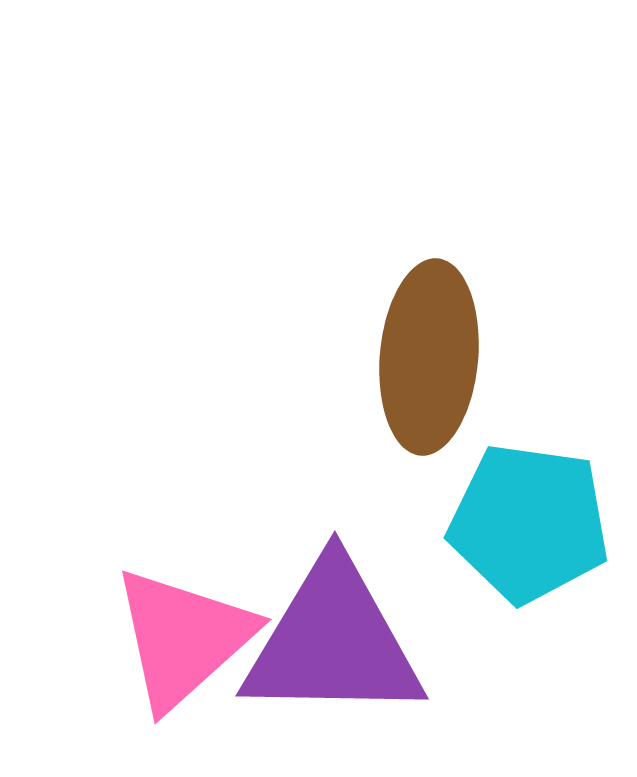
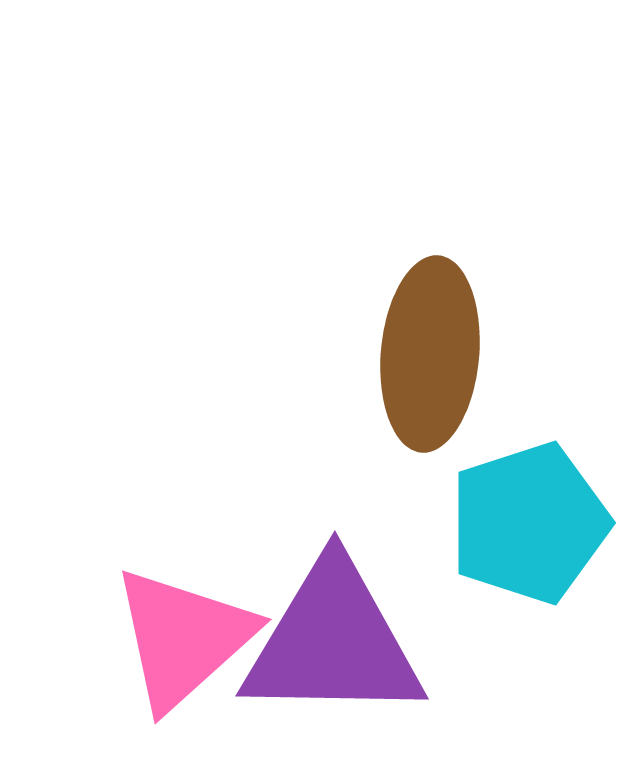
brown ellipse: moved 1 px right, 3 px up
cyan pentagon: rotated 26 degrees counterclockwise
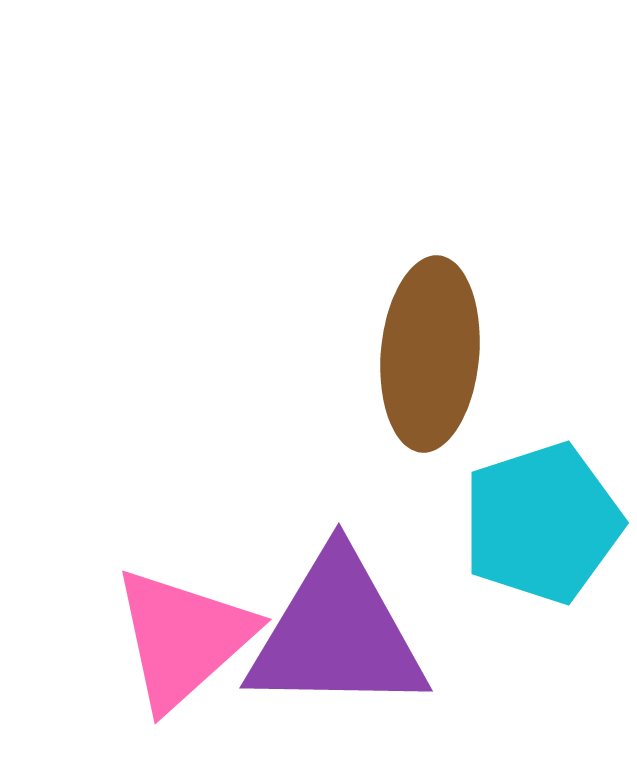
cyan pentagon: moved 13 px right
purple triangle: moved 4 px right, 8 px up
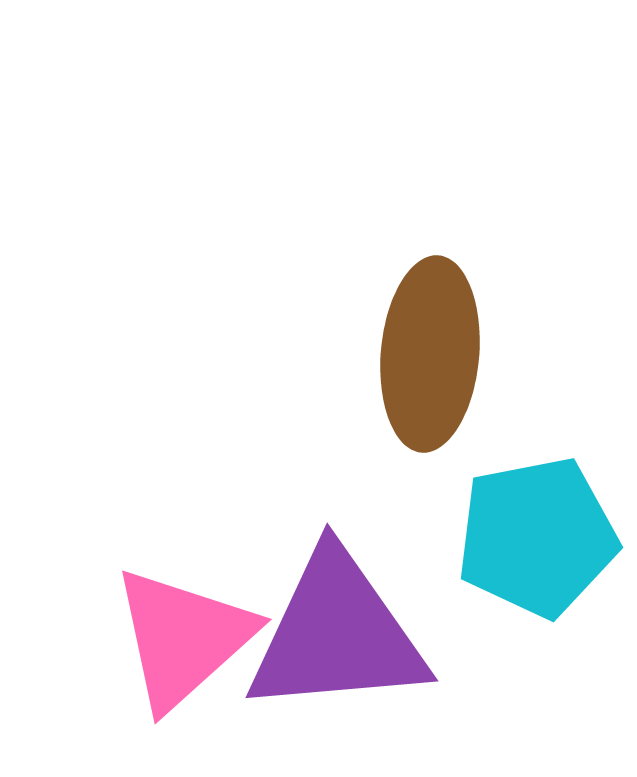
cyan pentagon: moved 5 px left, 14 px down; rotated 7 degrees clockwise
purple triangle: rotated 6 degrees counterclockwise
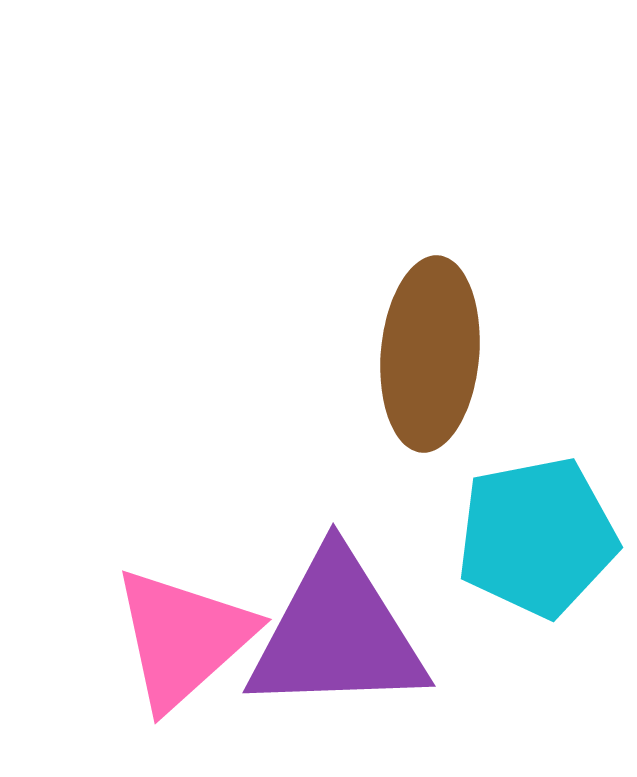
purple triangle: rotated 3 degrees clockwise
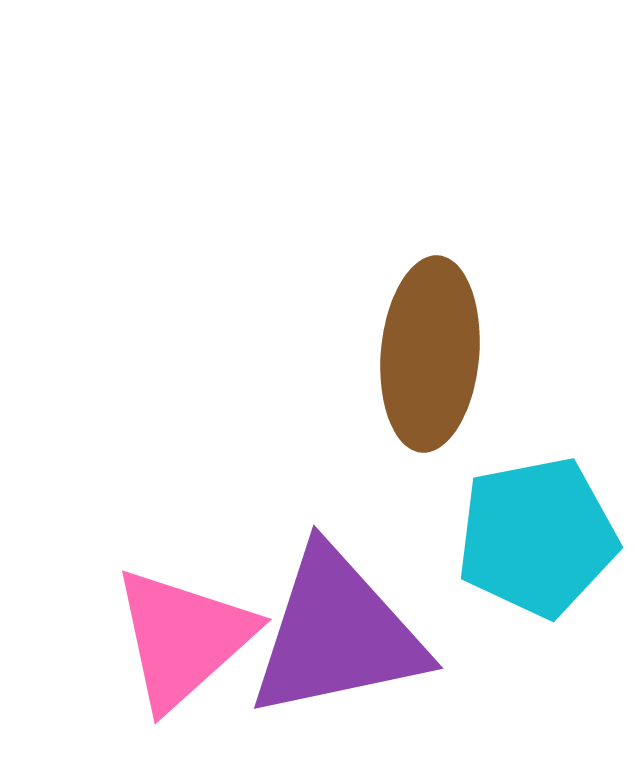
purple triangle: rotated 10 degrees counterclockwise
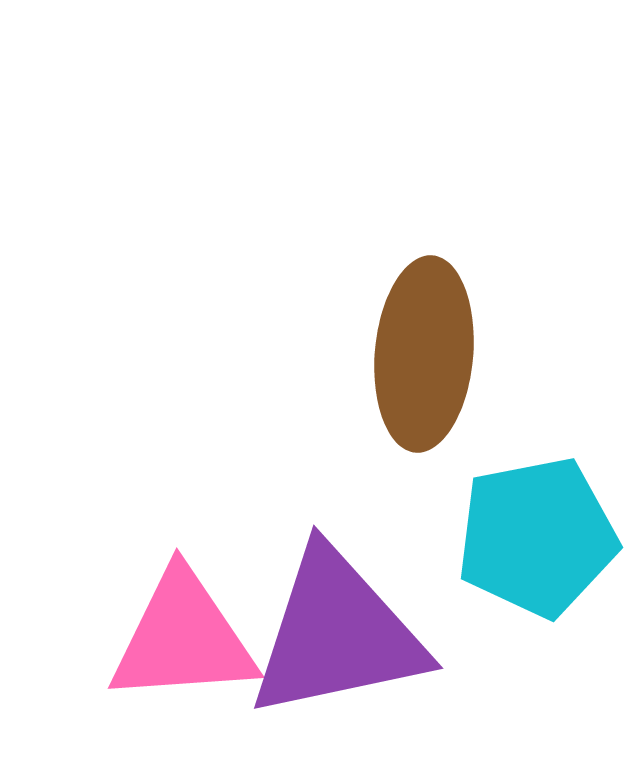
brown ellipse: moved 6 px left
pink triangle: rotated 38 degrees clockwise
